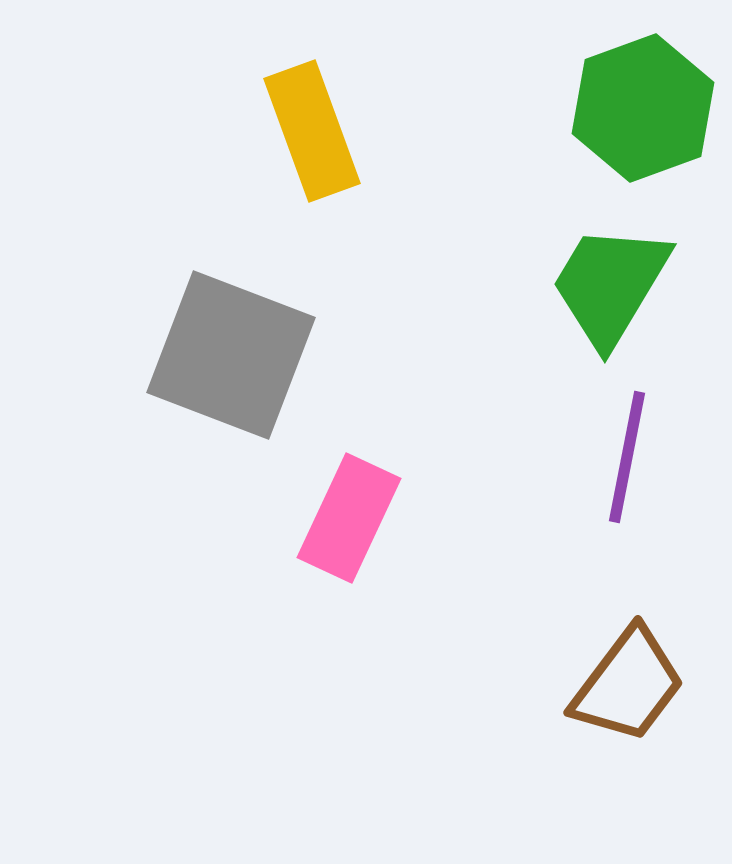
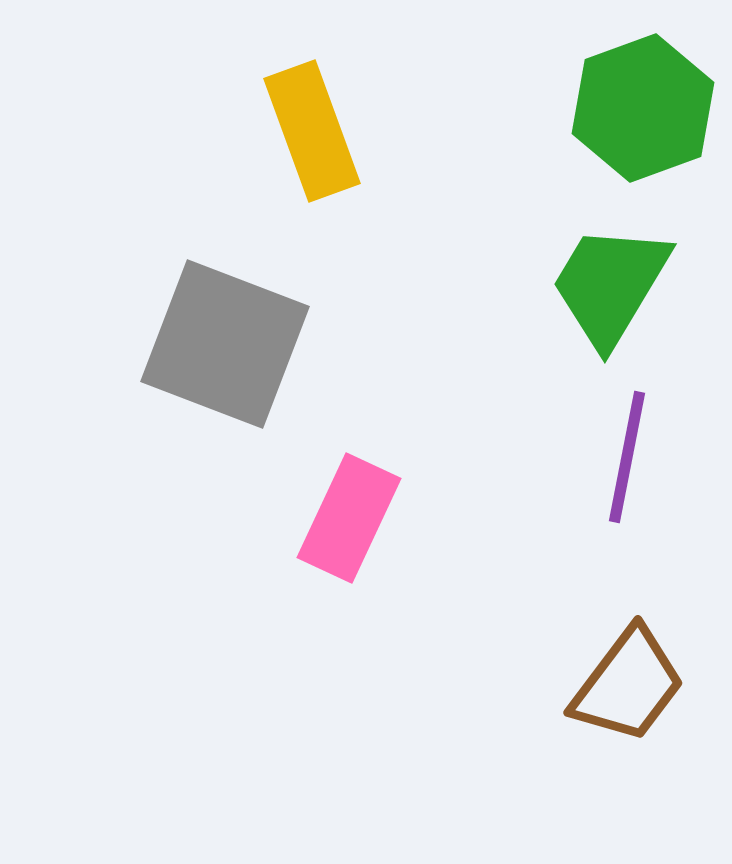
gray square: moved 6 px left, 11 px up
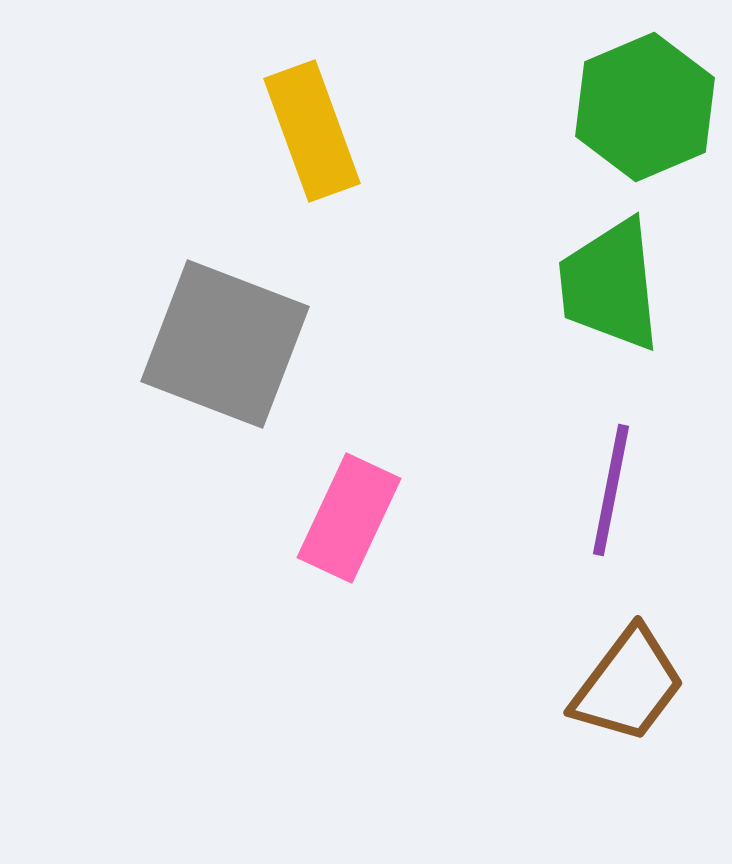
green hexagon: moved 2 px right, 1 px up; rotated 3 degrees counterclockwise
green trapezoid: rotated 37 degrees counterclockwise
purple line: moved 16 px left, 33 px down
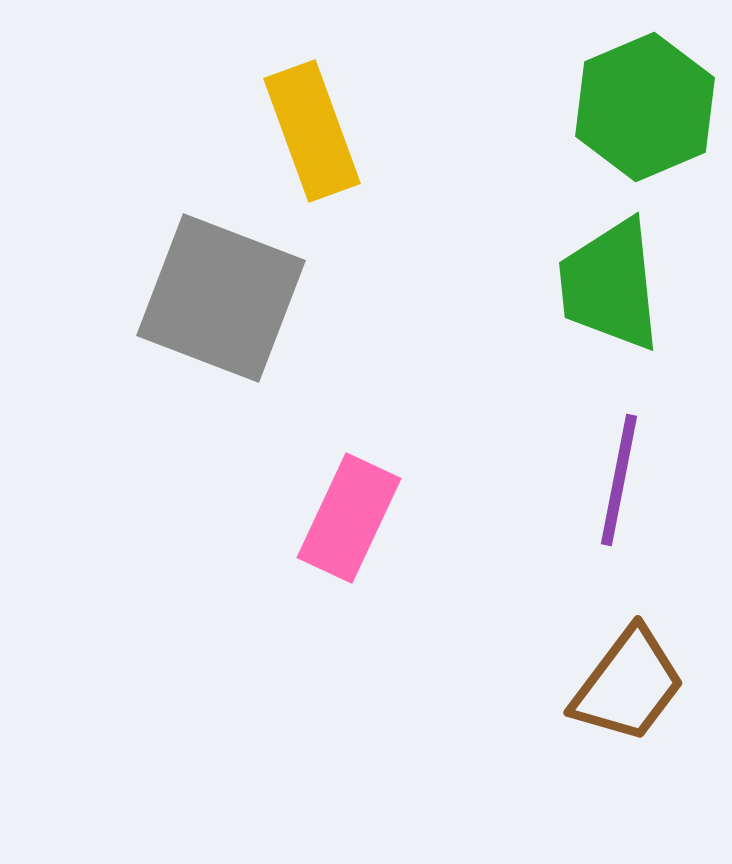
gray square: moved 4 px left, 46 px up
purple line: moved 8 px right, 10 px up
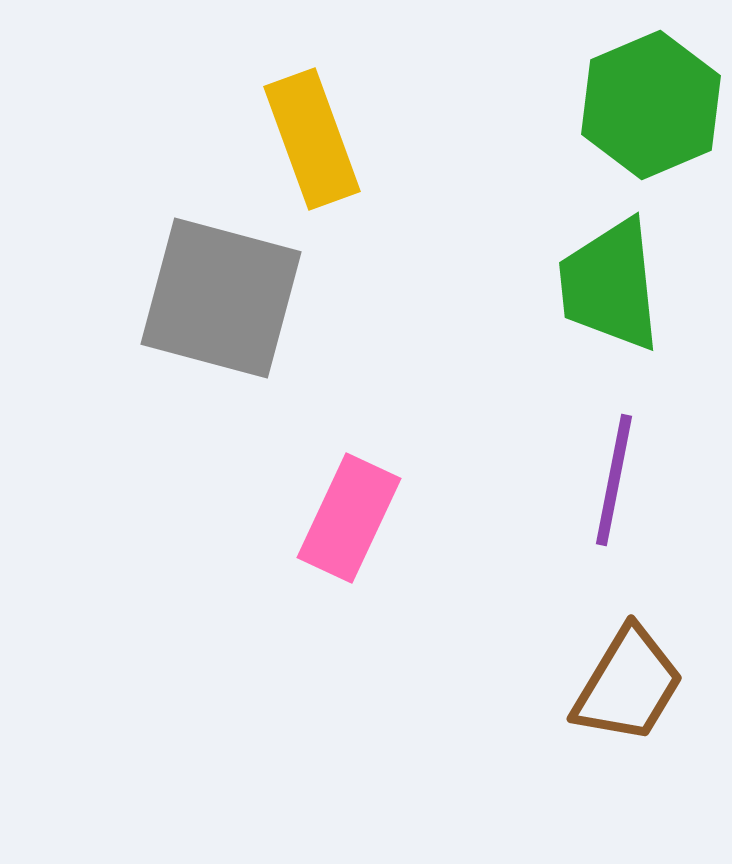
green hexagon: moved 6 px right, 2 px up
yellow rectangle: moved 8 px down
gray square: rotated 6 degrees counterclockwise
purple line: moved 5 px left
brown trapezoid: rotated 6 degrees counterclockwise
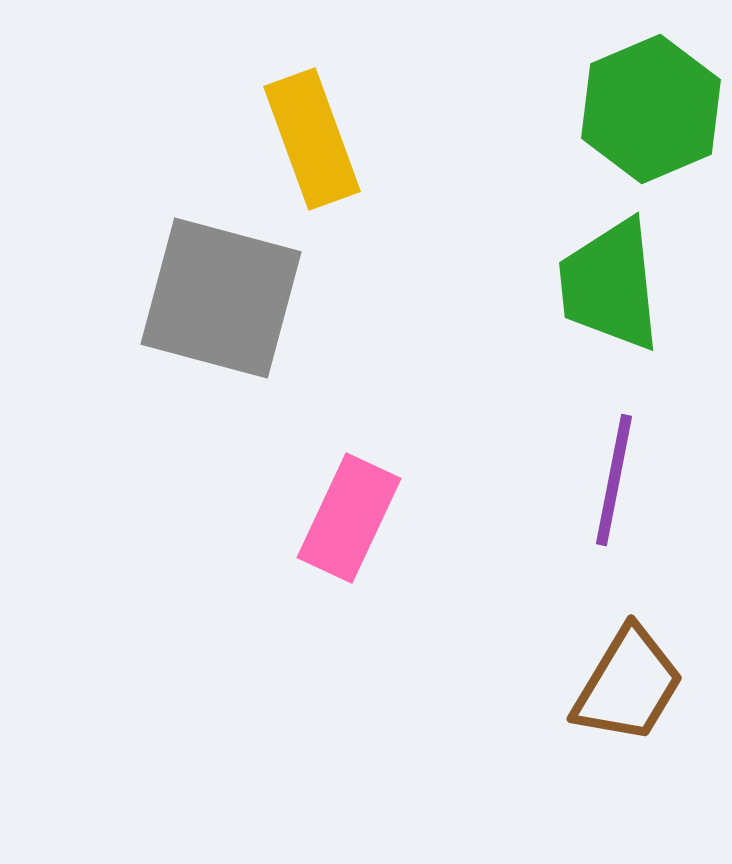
green hexagon: moved 4 px down
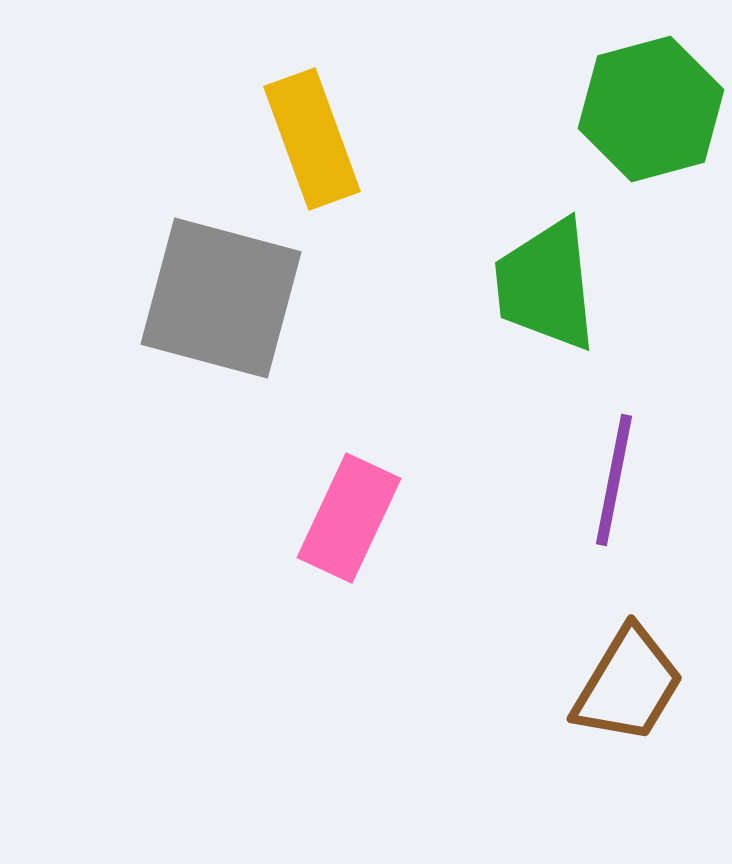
green hexagon: rotated 8 degrees clockwise
green trapezoid: moved 64 px left
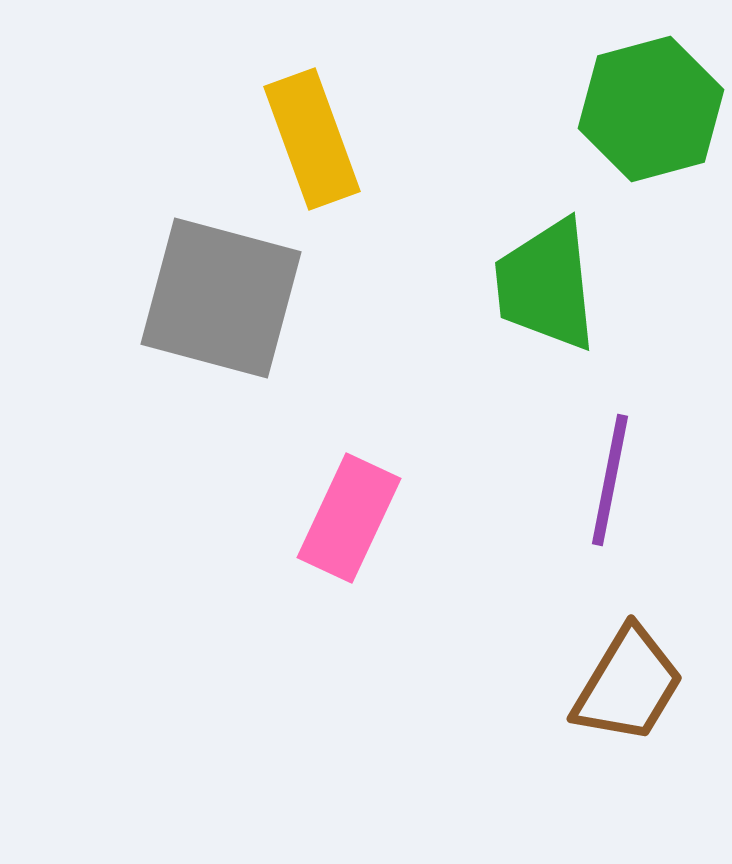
purple line: moved 4 px left
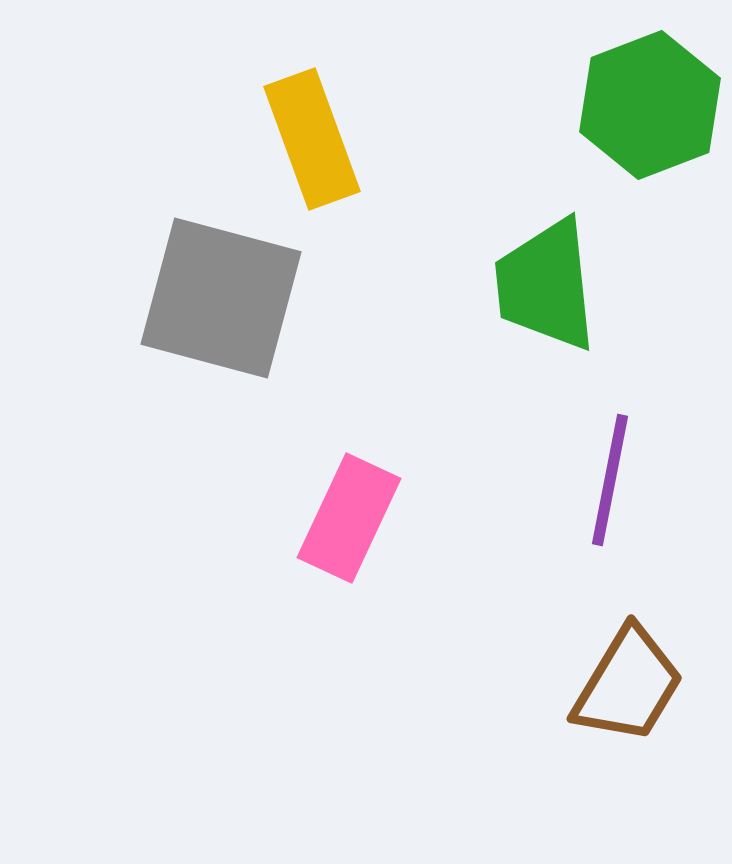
green hexagon: moved 1 px left, 4 px up; rotated 6 degrees counterclockwise
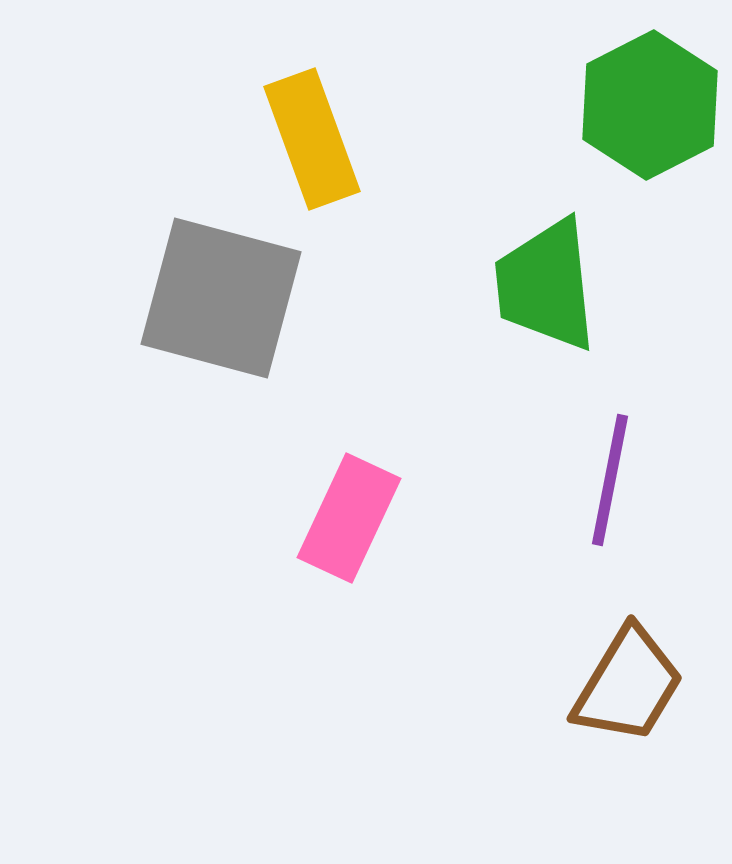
green hexagon: rotated 6 degrees counterclockwise
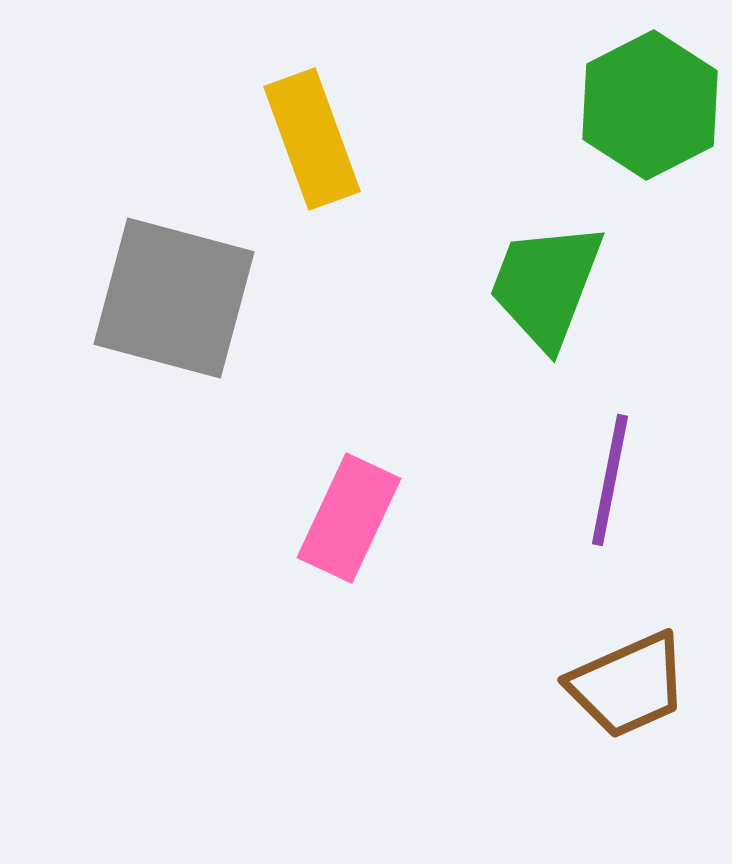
green trapezoid: rotated 27 degrees clockwise
gray square: moved 47 px left
brown trapezoid: rotated 35 degrees clockwise
